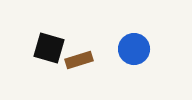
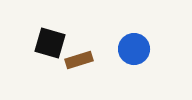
black square: moved 1 px right, 5 px up
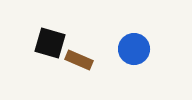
brown rectangle: rotated 40 degrees clockwise
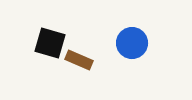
blue circle: moved 2 px left, 6 px up
